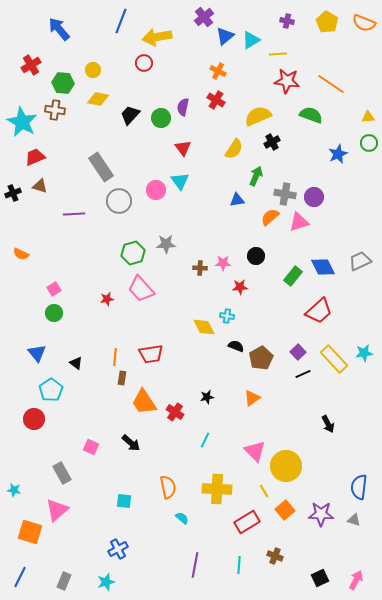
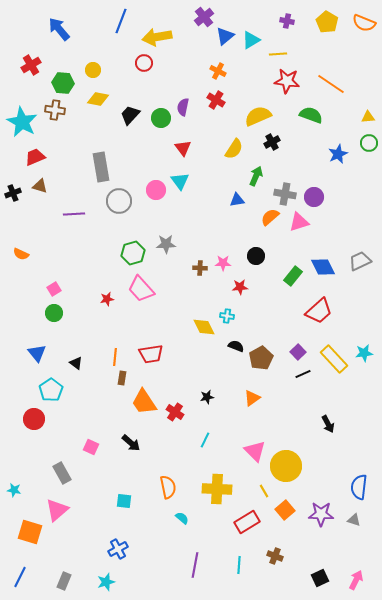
gray rectangle at (101, 167): rotated 24 degrees clockwise
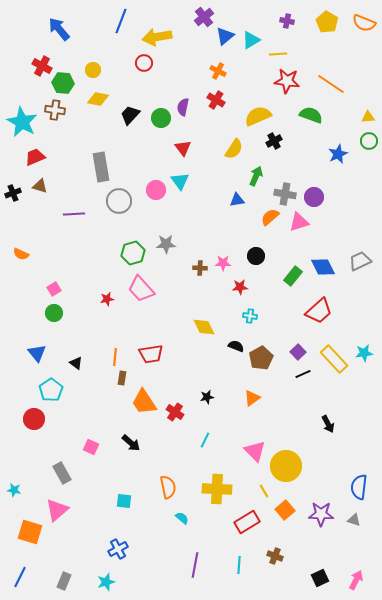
red cross at (31, 65): moved 11 px right, 1 px down; rotated 30 degrees counterclockwise
black cross at (272, 142): moved 2 px right, 1 px up
green circle at (369, 143): moved 2 px up
cyan cross at (227, 316): moved 23 px right
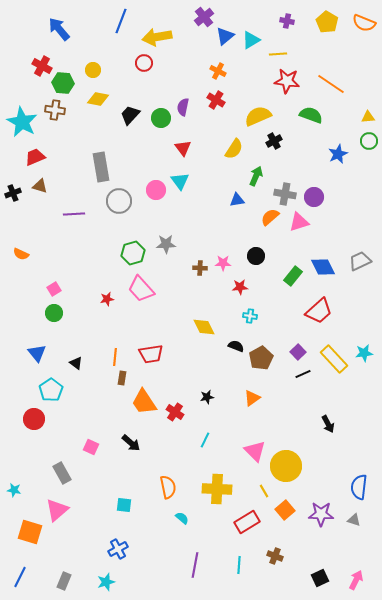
cyan square at (124, 501): moved 4 px down
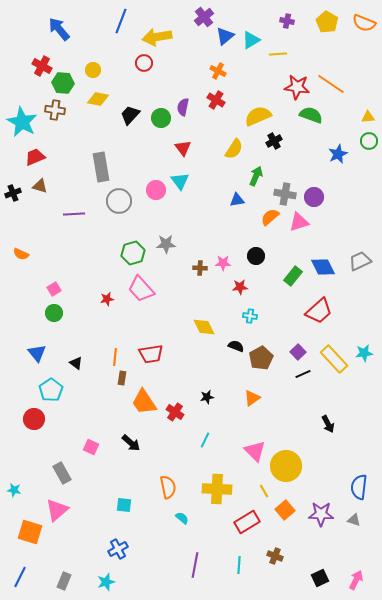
red star at (287, 81): moved 10 px right, 6 px down
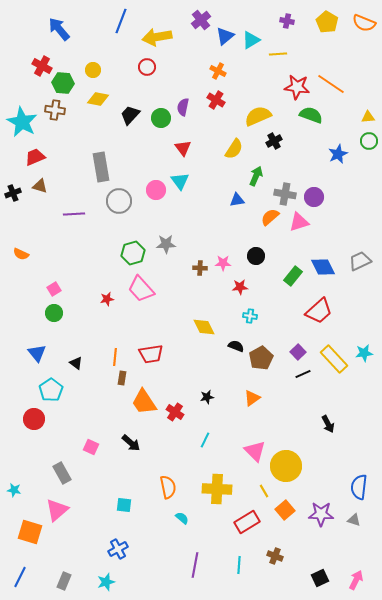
purple cross at (204, 17): moved 3 px left, 3 px down
red circle at (144, 63): moved 3 px right, 4 px down
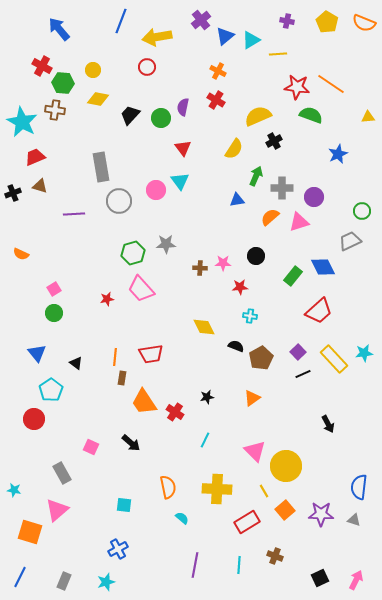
green circle at (369, 141): moved 7 px left, 70 px down
gray cross at (285, 194): moved 3 px left, 6 px up; rotated 10 degrees counterclockwise
gray trapezoid at (360, 261): moved 10 px left, 20 px up
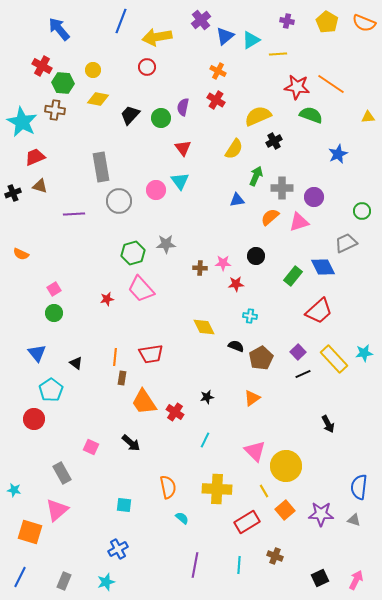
gray trapezoid at (350, 241): moved 4 px left, 2 px down
red star at (240, 287): moved 4 px left, 3 px up
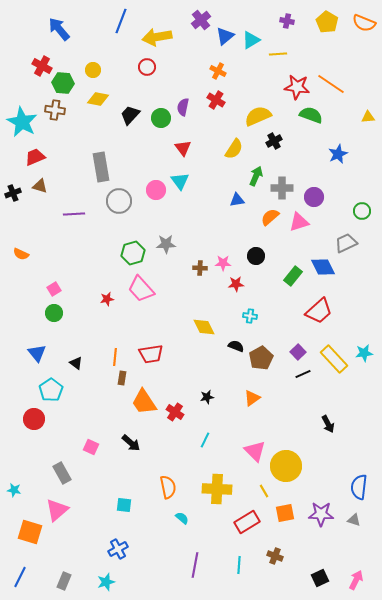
orange square at (285, 510): moved 3 px down; rotated 30 degrees clockwise
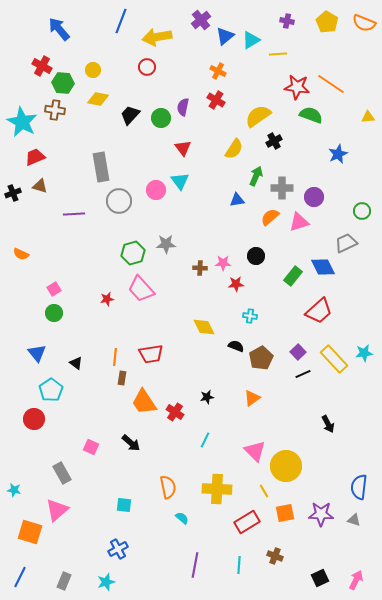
yellow semicircle at (258, 116): rotated 12 degrees counterclockwise
